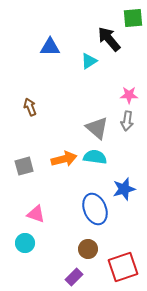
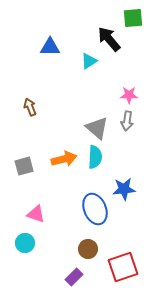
cyan semicircle: rotated 85 degrees clockwise
blue star: rotated 10 degrees clockwise
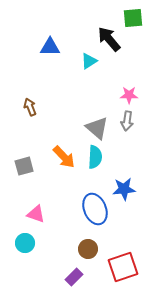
orange arrow: moved 2 px up; rotated 60 degrees clockwise
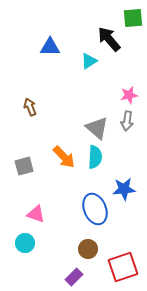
pink star: rotated 12 degrees counterclockwise
